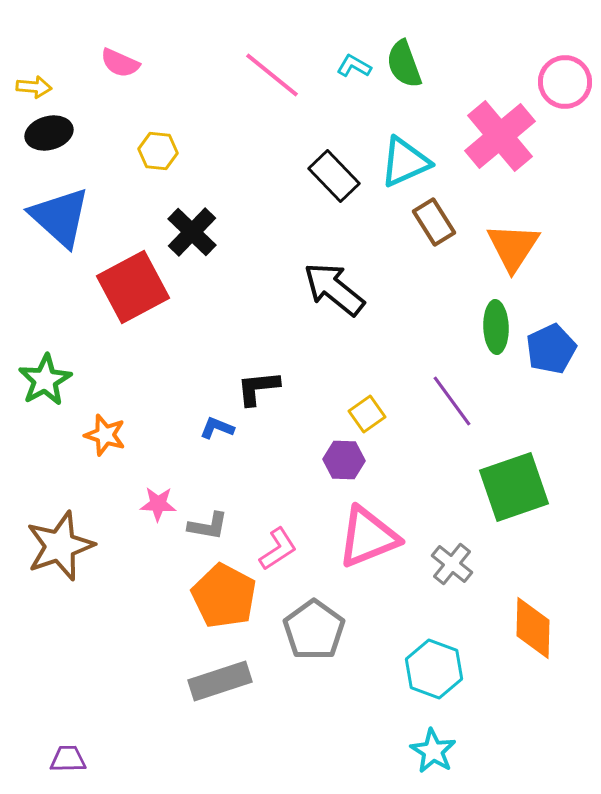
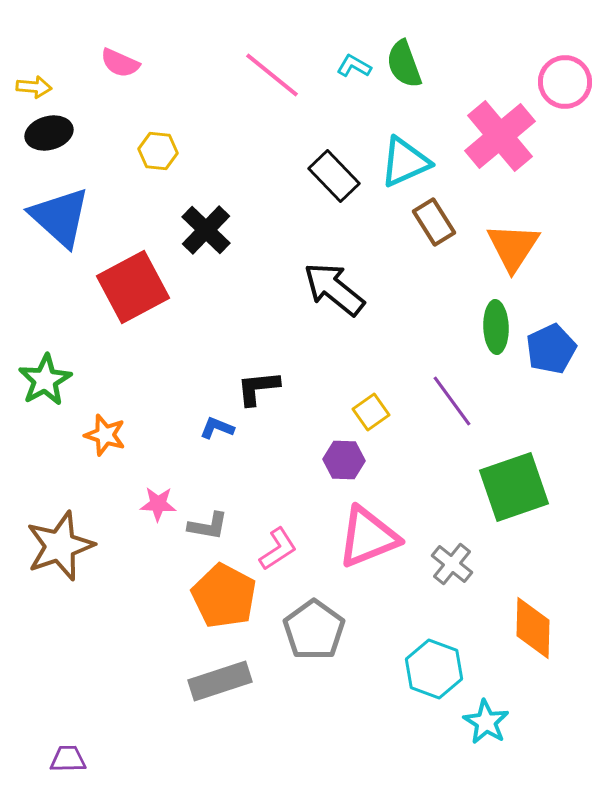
black cross: moved 14 px right, 2 px up
yellow square: moved 4 px right, 2 px up
cyan star: moved 53 px right, 29 px up
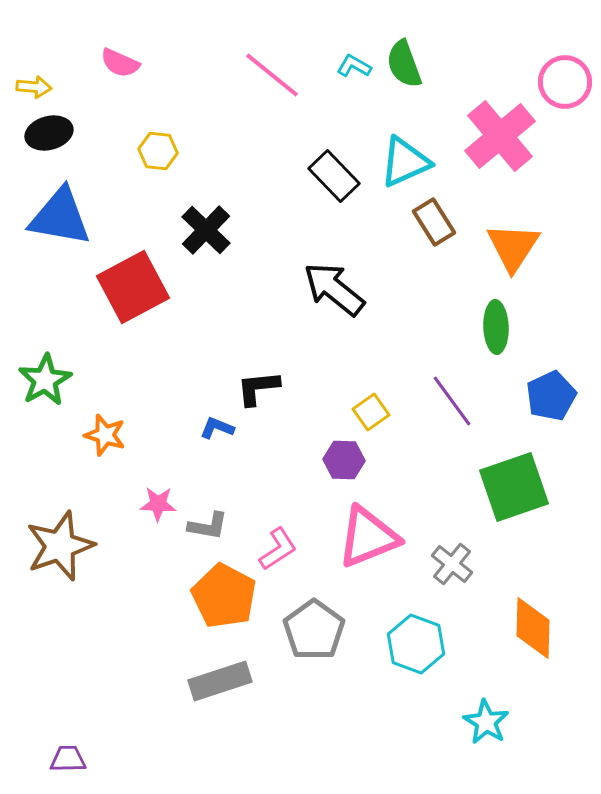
blue triangle: rotated 32 degrees counterclockwise
blue pentagon: moved 47 px down
cyan hexagon: moved 18 px left, 25 px up
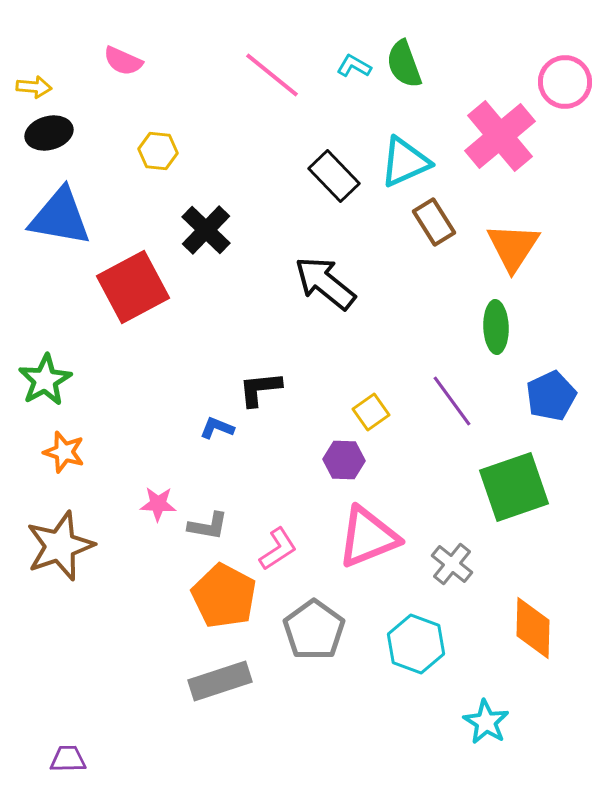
pink semicircle: moved 3 px right, 2 px up
black arrow: moved 9 px left, 6 px up
black L-shape: moved 2 px right, 1 px down
orange star: moved 41 px left, 17 px down
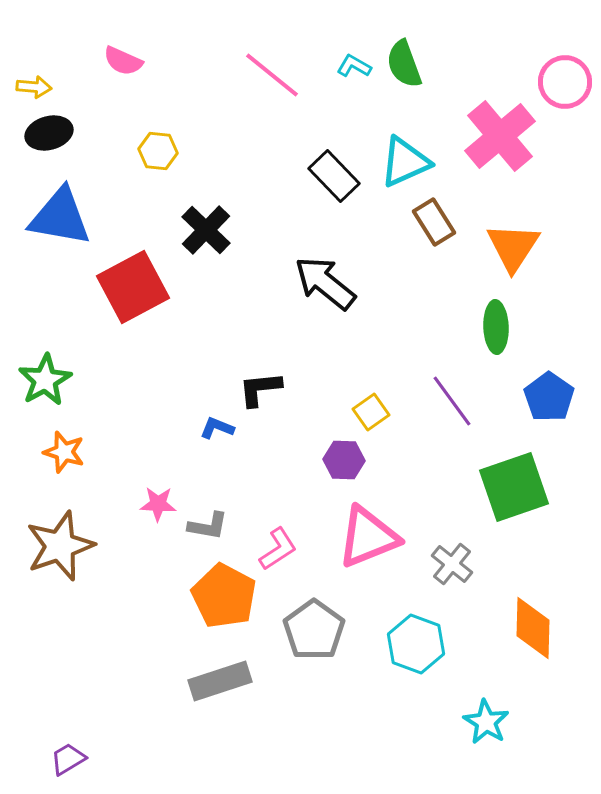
blue pentagon: moved 2 px left, 1 px down; rotated 12 degrees counterclockwise
purple trapezoid: rotated 30 degrees counterclockwise
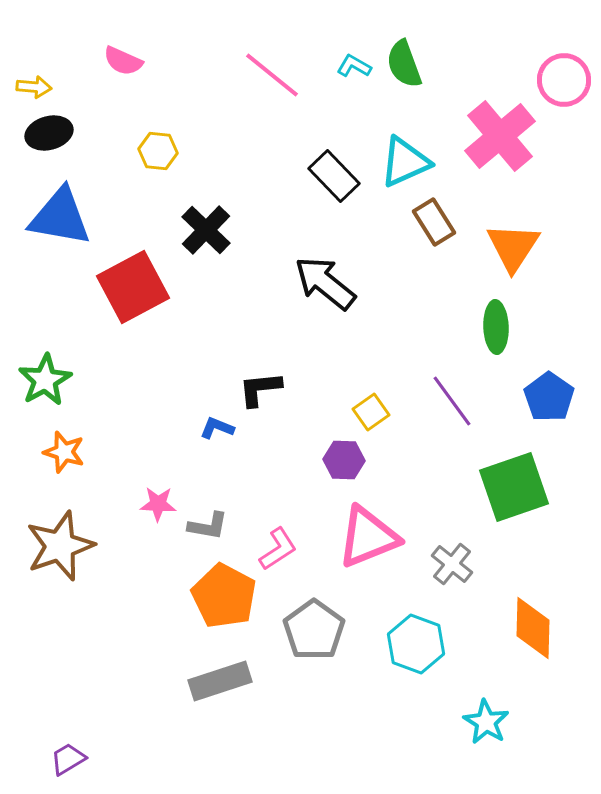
pink circle: moved 1 px left, 2 px up
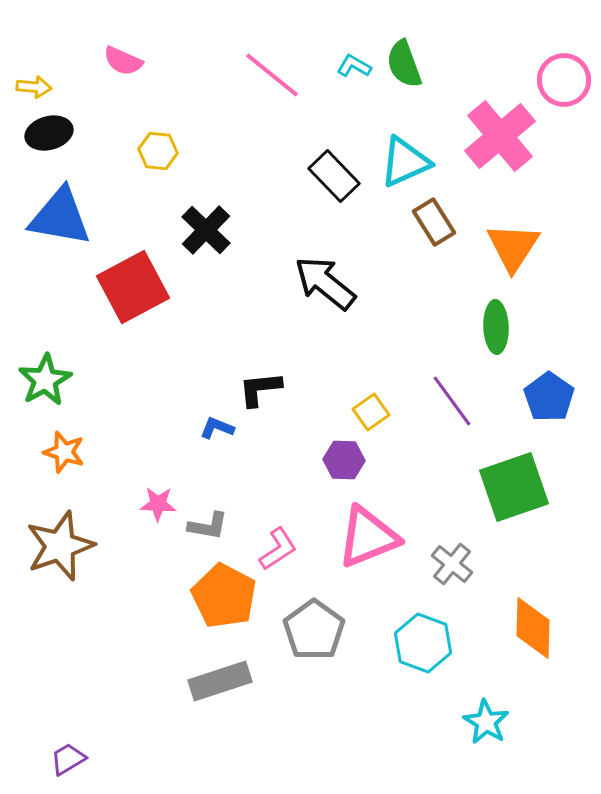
cyan hexagon: moved 7 px right, 1 px up
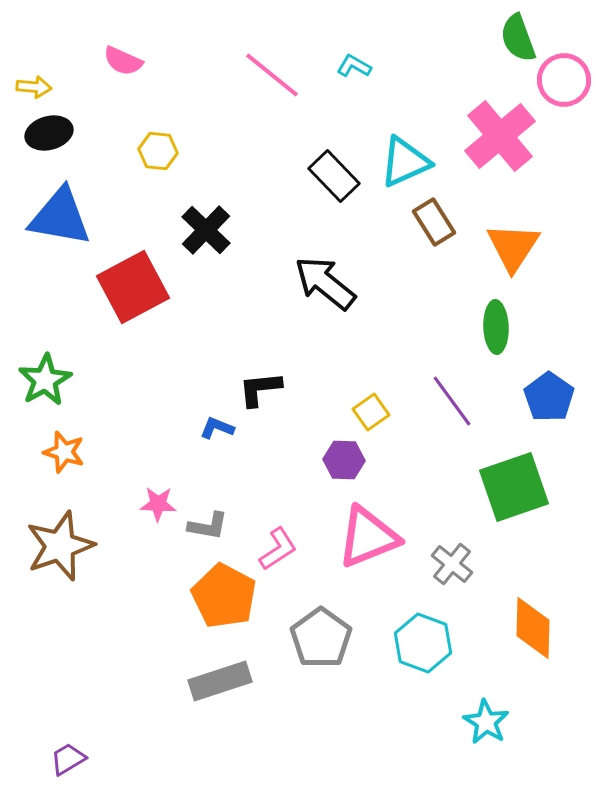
green semicircle: moved 114 px right, 26 px up
gray pentagon: moved 7 px right, 8 px down
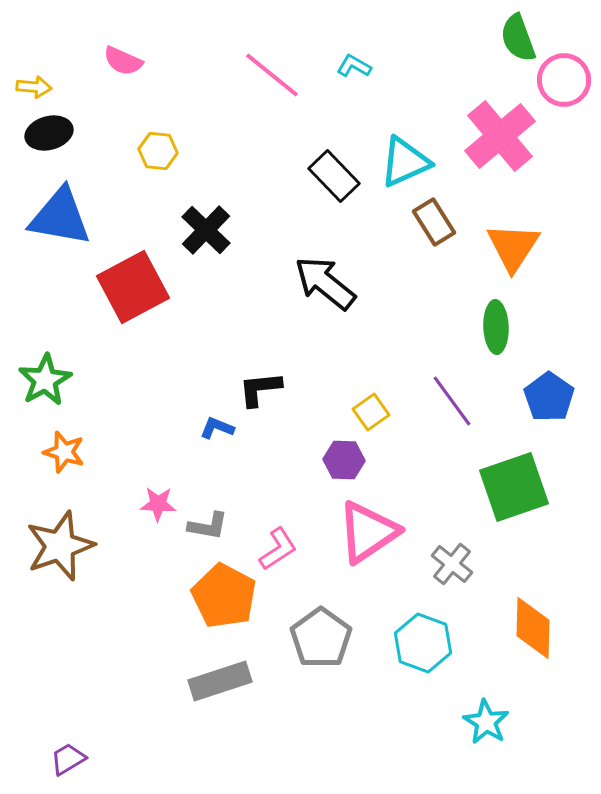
pink triangle: moved 5 px up; rotated 12 degrees counterclockwise
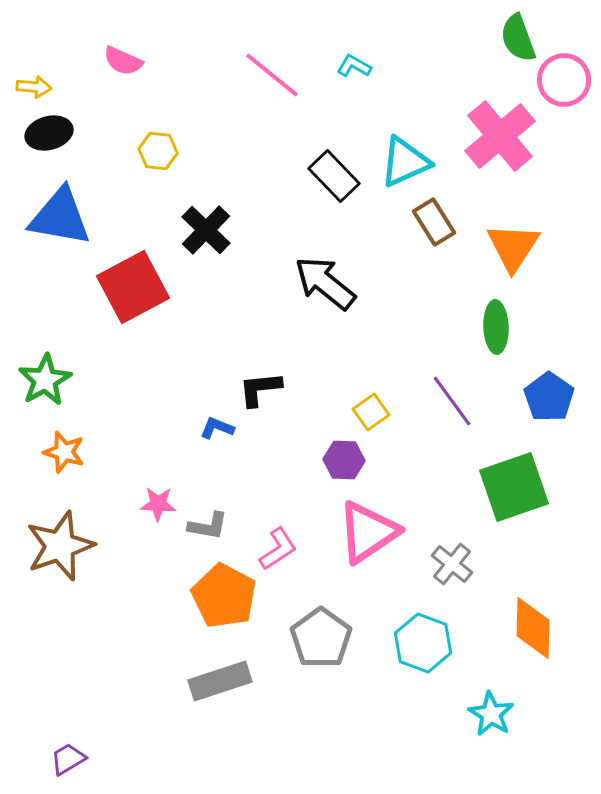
cyan star: moved 5 px right, 8 px up
